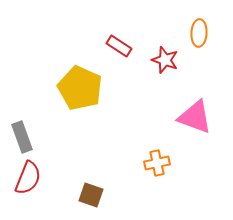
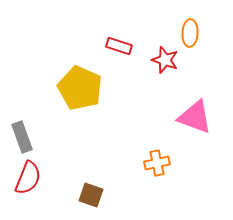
orange ellipse: moved 9 px left
red rectangle: rotated 15 degrees counterclockwise
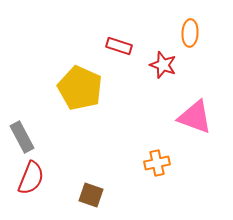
red star: moved 2 px left, 5 px down
gray rectangle: rotated 8 degrees counterclockwise
red semicircle: moved 3 px right
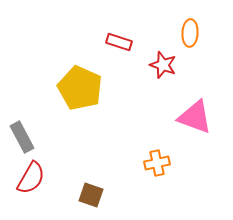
red rectangle: moved 4 px up
red semicircle: rotated 8 degrees clockwise
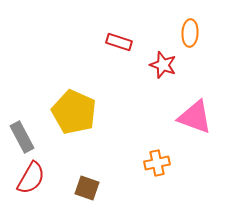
yellow pentagon: moved 6 px left, 24 px down
brown square: moved 4 px left, 7 px up
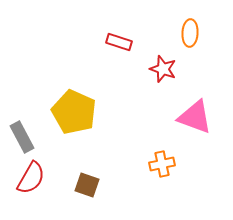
red star: moved 4 px down
orange cross: moved 5 px right, 1 px down
brown square: moved 3 px up
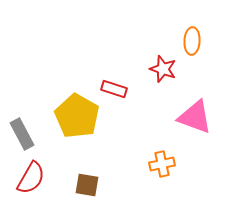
orange ellipse: moved 2 px right, 8 px down
red rectangle: moved 5 px left, 47 px down
yellow pentagon: moved 3 px right, 4 px down; rotated 6 degrees clockwise
gray rectangle: moved 3 px up
brown square: rotated 10 degrees counterclockwise
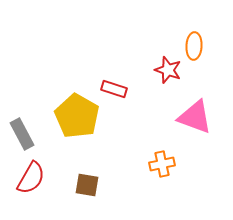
orange ellipse: moved 2 px right, 5 px down
red star: moved 5 px right, 1 px down
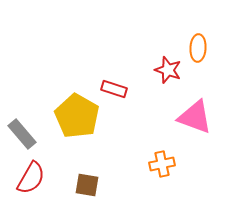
orange ellipse: moved 4 px right, 2 px down
gray rectangle: rotated 12 degrees counterclockwise
